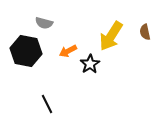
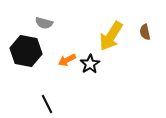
orange arrow: moved 1 px left, 9 px down
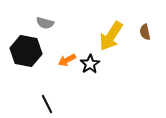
gray semicircle: moved 1 px right
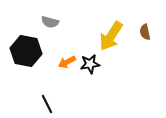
gray semicircle: moved 5 px right, 1 px up
orange arrow: moved 2 px down
black star: rotated 24 degrees clockwise
